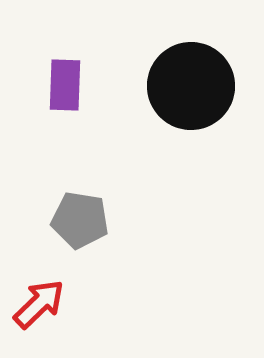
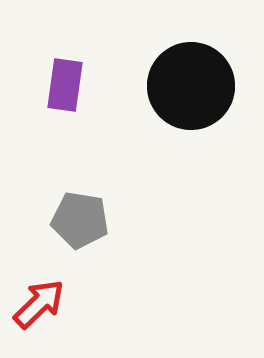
purple rectangle: rotated 6 degrees clockwise
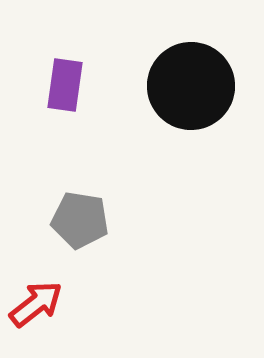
red arrow: moved 3 px left; rotated 6 degrees clockwise
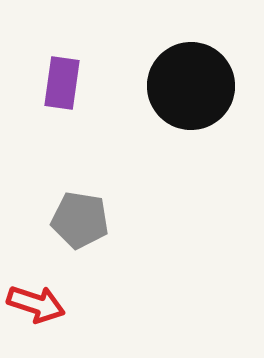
purple rectangle: moved 3 px left, 2 px up
red arrow: rotated 56 degrees clockwise
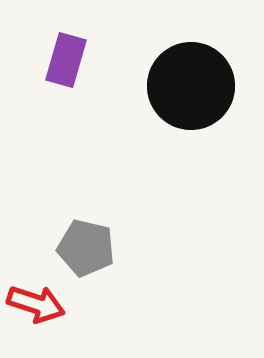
purple rectangle: moved 4 px right, 23 px up; rotated 8 degrees clockwise
gray pentagon: moved 6 px right, 28 px down; rotated 4 degrees clockwise
